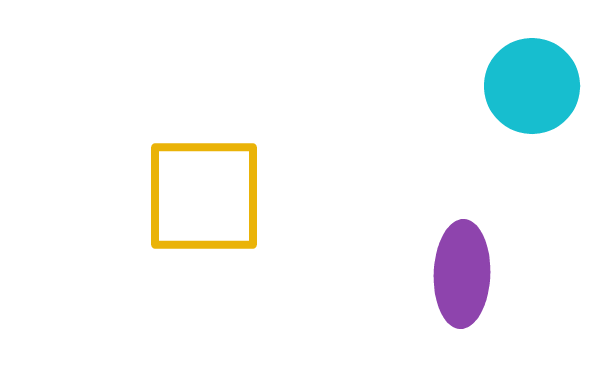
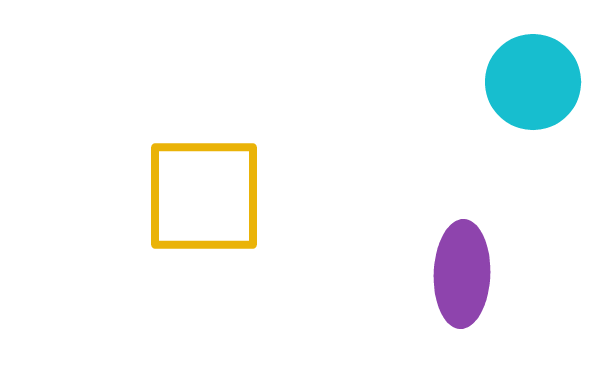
cyan circle: moved 1 px right, 4 px up
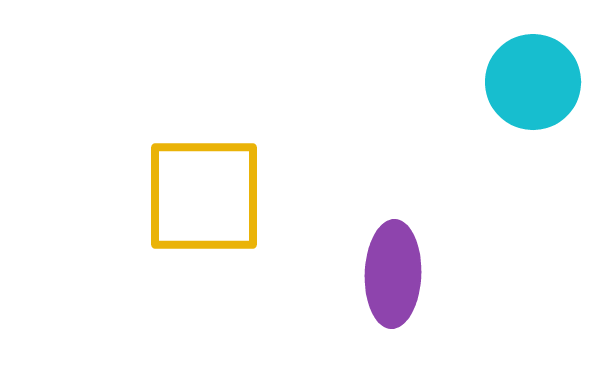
purple ellipse: moved 69 px left
